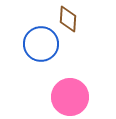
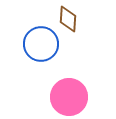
pink circle: moved 1 px left
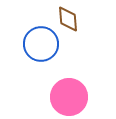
brown diamond: rotated 8 degrees counterclockwise
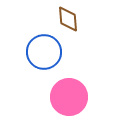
blue circle: moved 3 px right, 8 px down
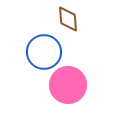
pink circle: moved 1 px left, 12 px up
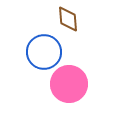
pink circle: moved 1 px right, 1 px up
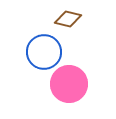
brown diamond: rotated 72 degrees counterclockwise
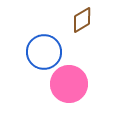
brown diamond: moved 14 px right, 1 px down; rotated 44 degrees counterclockwise
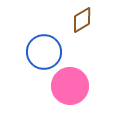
pink circle: moved 1 px right, 2 px down
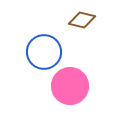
brown diamond: rotated 44 degrees clockwise
